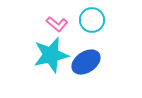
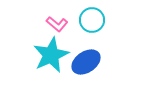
cyan star: rotated 12 degrees counterclockwise
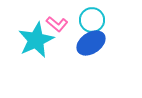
cyan star: moved 15 px left, 15 px up
blue ellipse: moved 5 px right, 19 px up
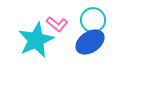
cyan circle: moved 1 px right
blue ellipse: moved 1 px left, 1 px up
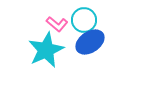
cyan circle: moved 9 px left
cyan star: moved 10 px right, 10 px down
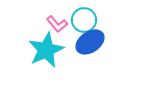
pink L-shape: rotated 10 degrees clockwise
